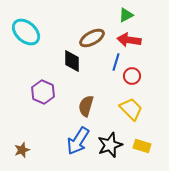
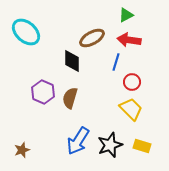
red circle: moved 6 px down
brown semicircle: moved 16 px left, 8 px up
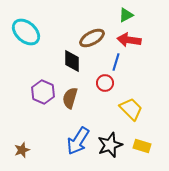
red circle: moved 27 px left, 1 px down
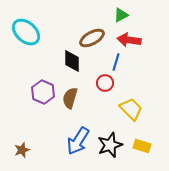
green triangle: moved 5 px left
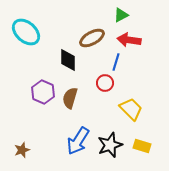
black diamond: moved 4 px left, 1 px up
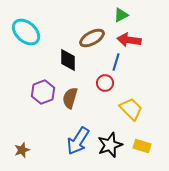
purple hexagon: rotated 15 degrees clockwise
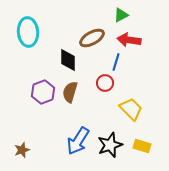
cyan ellipse: moved 2 px right; rotated 44 degrees clockwise
brown semicircle: moved 6 px up
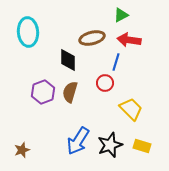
brown ellipse: rotated 15 degrees clockwise
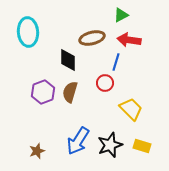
brown star: moved 15 px right, 1 px down
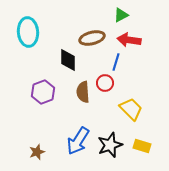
brown semicircle: moved 13 px right; rotated 20 degrees counterclockwise
brown star: moved 1 px down
